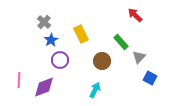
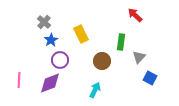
green rectangle: rotated 49 degrees clockwise
purple diamond: moved 6 px right, 4 px up
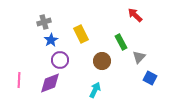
gray cross: rotated 32 degrees clockwise
green rectangle: rotated 35 degrees counterclockwise
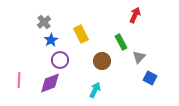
red arrow: rotated 70 degrees clockwise
gray cross: rotated 24 degrees counterclockwise
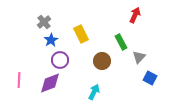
cyan arrow: moved 1 px left, 2 px down
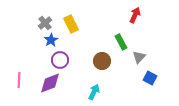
gray cross: moved 1 px right, 1 px down
yellow rectangle: moved 10 px left, 10 px up
